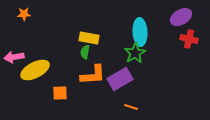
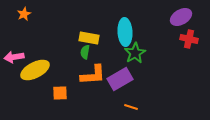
orange star: rotated 24 degrees counterclockwise
cyan ellipse: moved 15 px left
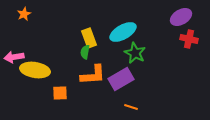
cyan ellipse: moved 2 px left; rotated 64 degrees clockwise
yellow rectangle: rotated 60 degrees clockwise
green star: rotated 15 degrees counterclockwise
yellow ellipse: rotated 36 degrees clockwise
purple rectangle: moved 1 px right
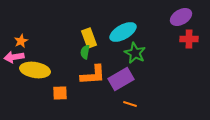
orange star: moved 3 px left, 27 px down
red cross: rotated 12 degrees counterclockwise
orange line: moved 1 px left, 3 px up
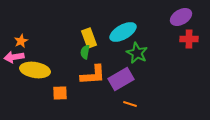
green star: moved 2 px right
